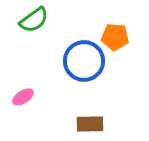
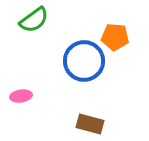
pink ellipse: moved 2 px left, 1 px up; rotated 25 degrees clockwise
brown rectangle: rotated 16 degrees clockwise
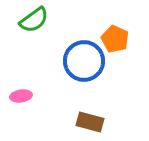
orange pentagon: moved 2 px down; rotated 20 degrees clockwise
brown rectangle: moved 2 px up
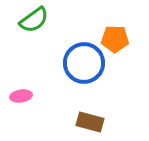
orange pentagon: rotated 24 degrees counterclockwise
blue circle: moved 2 px down
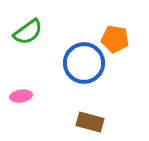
green semicircle: moved 6 px left, 12 px down
orange pentagon: rotated 8 degrees clockwise
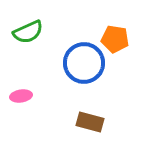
green semicircle: rotated 12 degrees clockwise
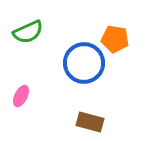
pink ellipse: rotated 55 degrees counterclockwise
